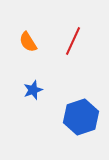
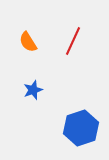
blue hexagon: moved 11 px down
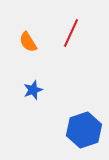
red line: moved 2 px left, 8 px up
blue hexagon: moved 3 px right, 2 px down
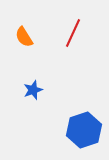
red line: moved 2 px right
orange semicircle: moved 4 px left, 5 px up
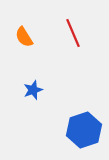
red line: rotated 48 degrees counterclockwise
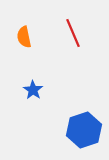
orange semicircle: rotated 20 degrees clockwise
blue star: rotated 18 degrees counterclockwise
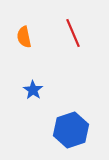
blue hexagon: moved 13 px left
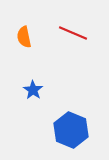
red line: rotated 44 degrees counterclockwise
blue hexagon: rotated 20 degrees counterclockwise
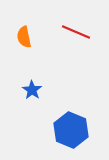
red line: moved 3 px right, 1 px up
blue star: moved 1 px left
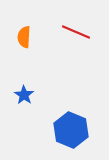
orange semicircle: rotated 15 degrees clockwise
blue star: moved 8 px left, 5 px down
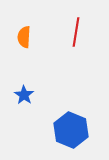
red line: rotated 76 degrees clockwise
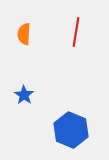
orange semicircle: moved 3 px up
